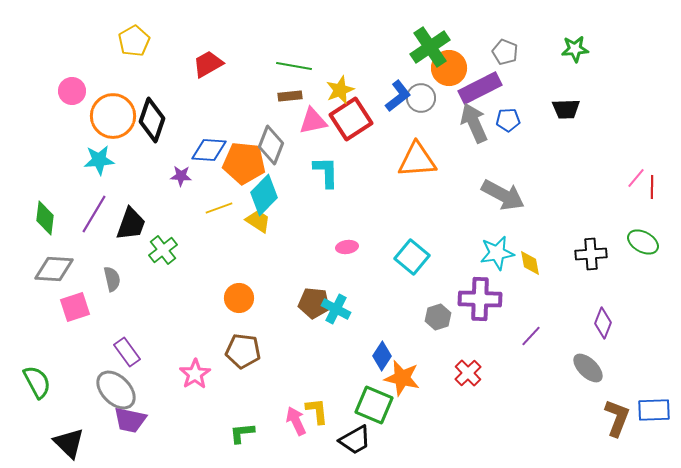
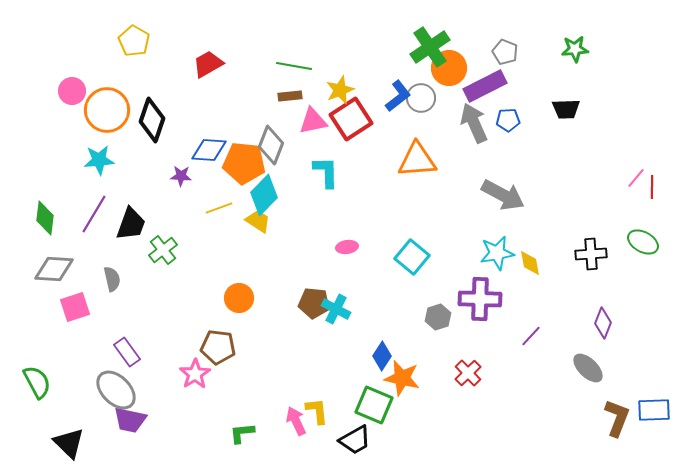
yellow pentagon at (134, 41): rotated 12 degrees counterclockwise
purple rectangle at (480, 88): moved 5 px right, 2 px up
orange circle at (113, 116): moved 6 px left, 6 px up
brown pentagon at (243, 351): moved 25 px left, 4 px up
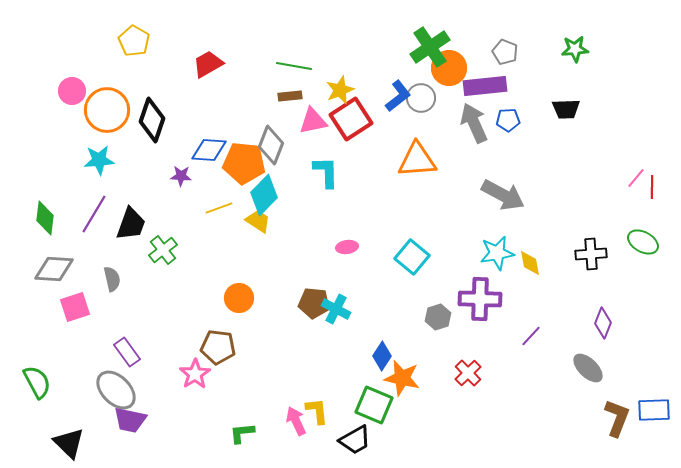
purple rectangle at (485, 86): rotated 21 degrees clockwise
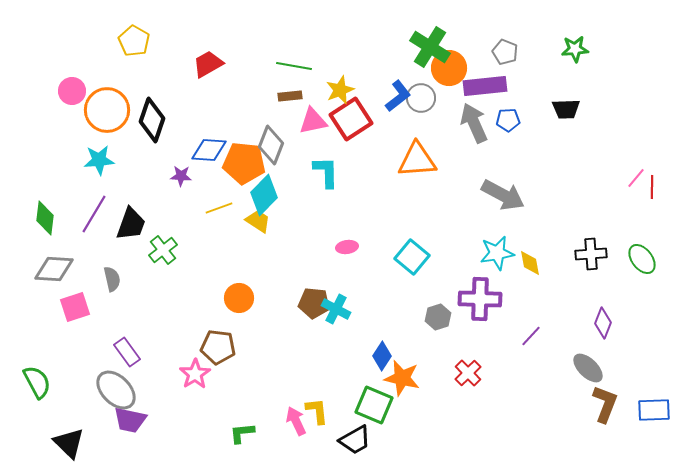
green cross at (430, 47): rotated 24 degrees counterclockwise
green ellipse at (643, 242): moved 1 px left, 17 px down; rotated 24 degrees clockwise
brown L-shape at (617, 418): moved 12 px left, 14 px up
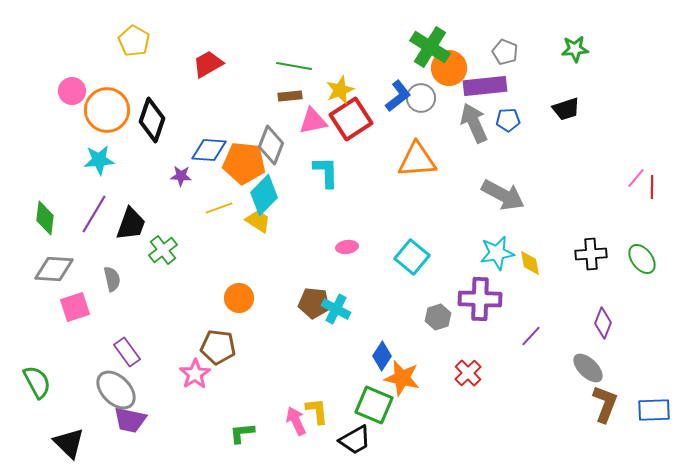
black trapezoid at (566, 109): rotated 16 degrees counterclockwise
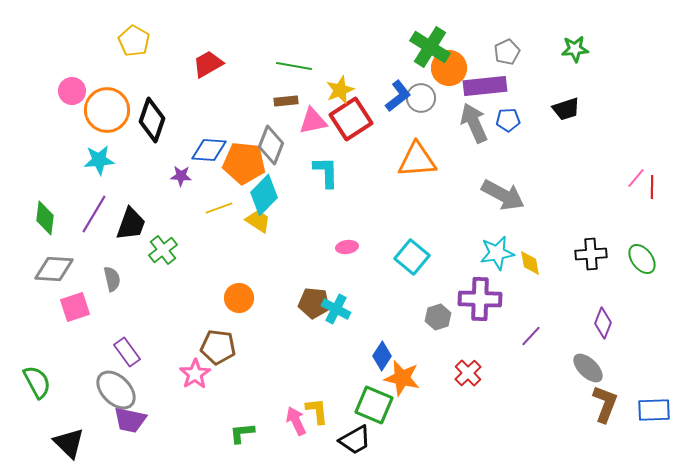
gray pentagon at (505, 52): moved 2 px right; rotated 25 degrees clockwise
brown rectangle at (290, 96): moved 4 px left, 5 px down
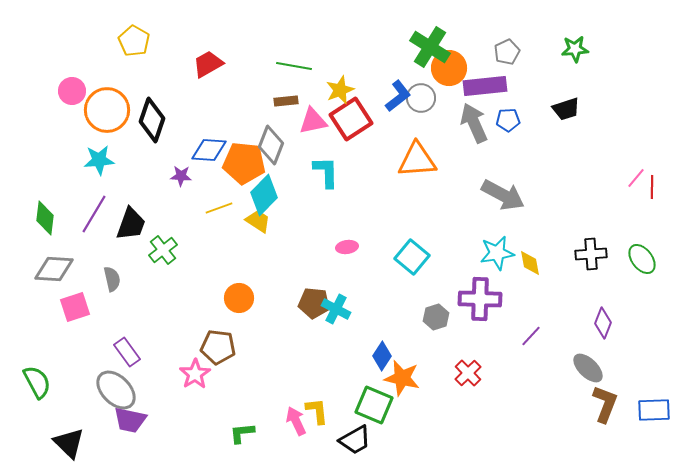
gray hexagon at (438, 317): moved 2 px left
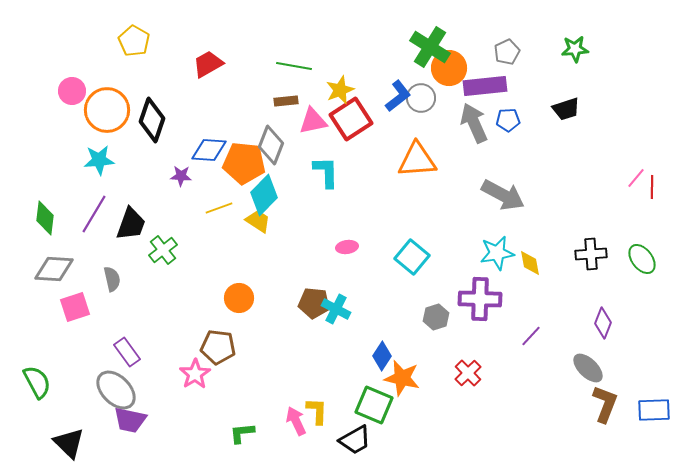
yellow L-shape at (317, 411): rotated 8 degrees clockwise
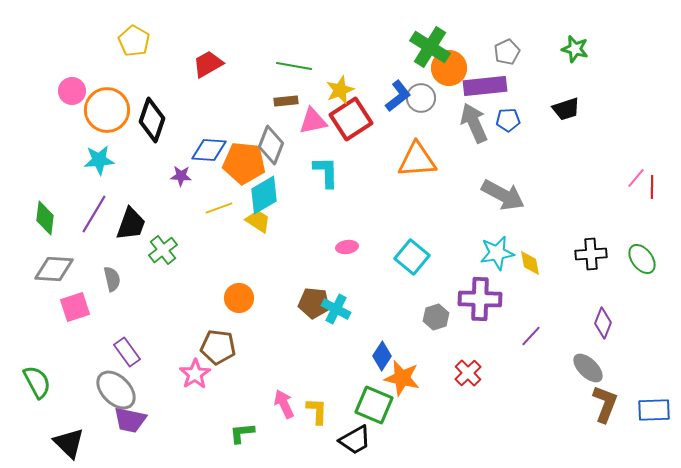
green star at (575, 49): rotated 20 degrees clockwise
cyan diamond at (264, 195): rotated 15 degrees clockwise
pink arrow at (296, 421): moved 12 px left, 17 px up
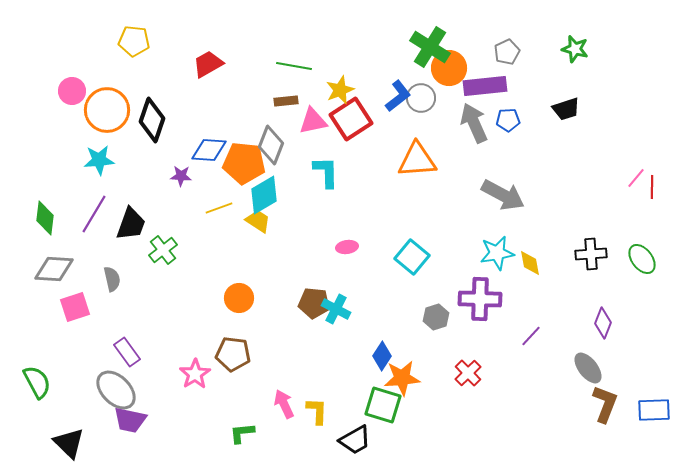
yellow pentagon at (134, 41): rotated 24 degrees counterclockwise
brown pentagon at (218, 347): moved 15 px right, 7 px down
gray ellipse at (588, 368): rotated 8 degrees clockwise
orange star at (402, 378): rotated 18 degrees counterclockwise
green square at (374, 405): moved 9 px right; rotated 6 degrees counterclockwise
